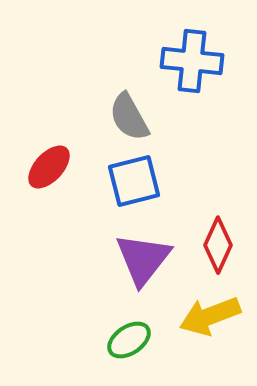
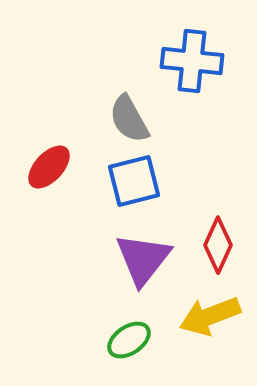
gray semicircle: moved 2 px down
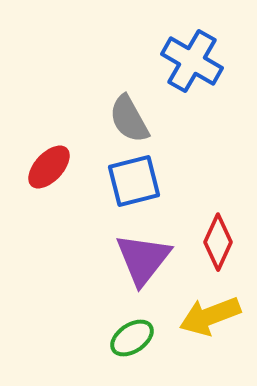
blue cross: rotated 24 degrees clockwise
red diamond: moved 3 px up
green ellipse: moved 3 px right, 2 px up
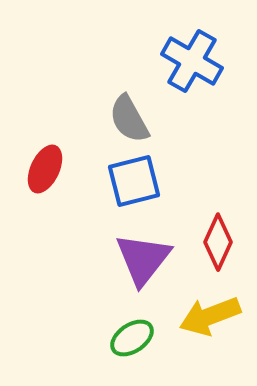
red ellipse: moved 4 px left, 2 px down; rotated 18 degrees counterclockwise
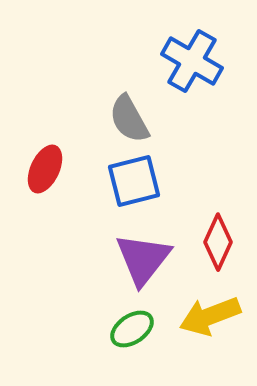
green ellipse: moved 9 px up
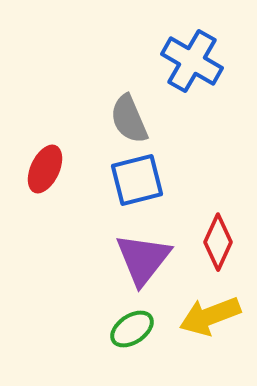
gray semicircle: rotated 6 degrees clockwise
blue square: moved 3 px right, 1 px up
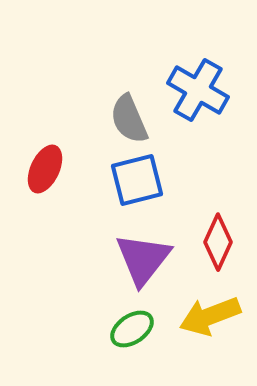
blue cross: moved 6 px right, 29 px down
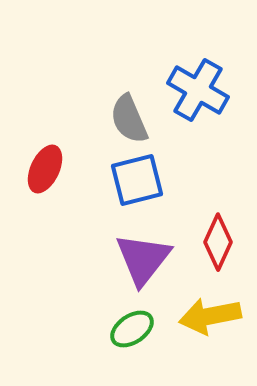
yellow arrow: rotated 10 degrees clockwise
